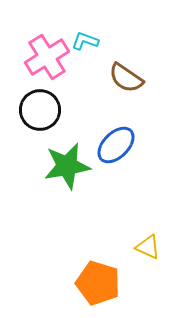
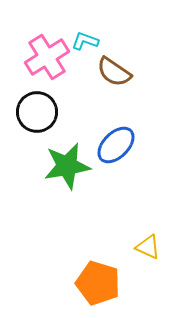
brown semicircle: moved 12 px left, 6 px up
black circle: moved 3 px left, 2 px down
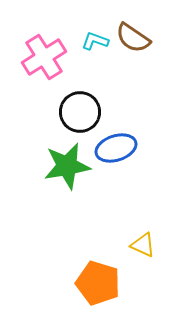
cyan L-shape: moved 10 px right
pink cross: moved 3 px left
brown semicircle: moved 19 px right, 34 px up
black circle: moved 43 px right
blue ellipse: moved 3 px down; rotated 27 degrees clockwise
yellow triangle: moved 5 px left, 2 px up
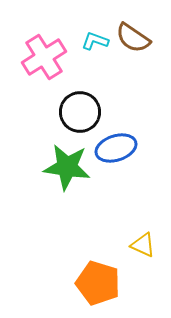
green star: moved 1 px down; rotated 18 degrees clockwise
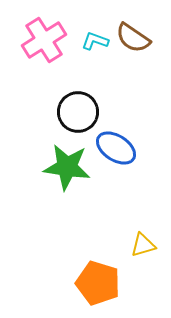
pink cross: moved 17 px up
black circle: moved 2 px left
blue ellipse: rotated 51 degrees clockwise
yellow triangle: rotated 40 degrees counterclockwise
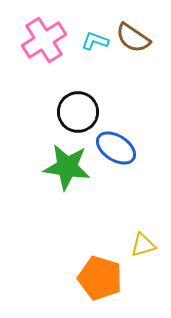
orange pentagon: moved 2 px right, 5 px up
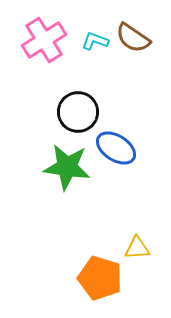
yellow triangle: moved 6 px left, 3 px down; rotated 12 degrees clockwise
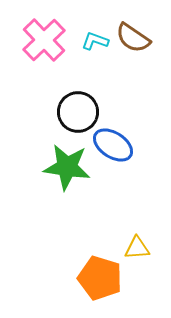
pink cross: rotated 12 degrees counterclockwise
blue ellipse: moved 3 px left, 3 px up
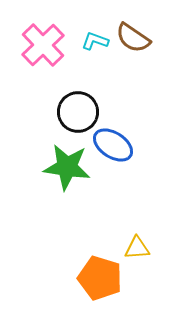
pink cross: moved 1 px left, 5 px down
